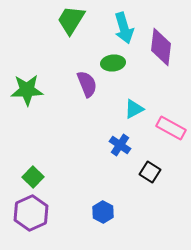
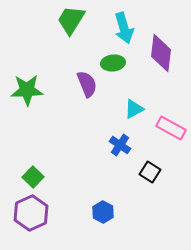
purple diamond: moved 6 px down
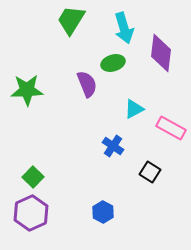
green ellipse: rotated 10 degrees counterclockwise
blue cross: moved 7 px left, 1 px down
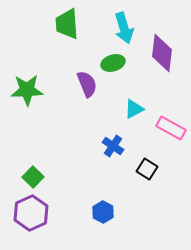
green trapezoid: moved 4 px left, 4 px down; rotated 36 degrees counterclockwise
purple diamond: moved 1 px right
black square: moved 3 px left, 3 px up
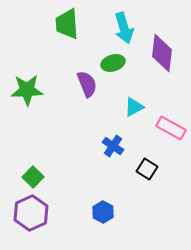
cyan triangle: moved 2 px up
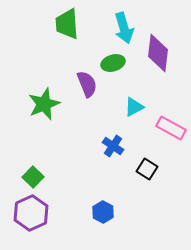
purple diamond: moved 4 px left
green star: moved 17 px right, 14 px down; rotated 20 degrees counterclockwise
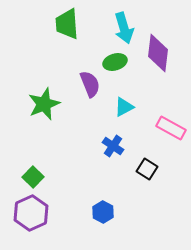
green ellipse: moved 2 px right, 1 px up
purple semicircle: moved 3 px right
cyan triangle: moved 10 px left
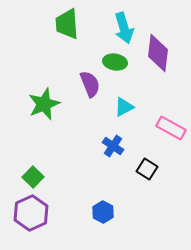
green ellipse: rotated 25 degrees clockwise
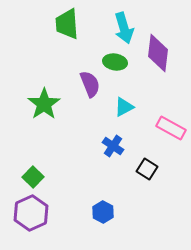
green star: rotated 12 degrees counterclockwise
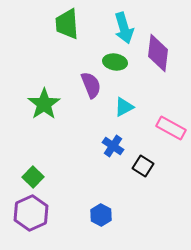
purple semicircle: moved 1 px right, 1 px down
black square: moved 4 px left, 3 px up
blue hexagon: moved 2 px left, 3 px down
